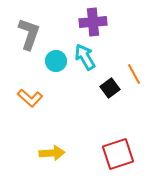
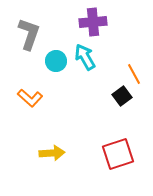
black square: moved 12 px right, 8 px down
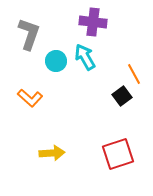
purple cross: rotated 12 degrees clockwise
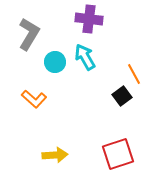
purple cross: moved 4 px left, 3 px up
gray L-shape: rotated 12 degrees clockwise
cyan circle: moved 1 px left, 1 px down
orange L-shape: moved 4 px right, 1 px down
yellow arrow: moved 3 px right, 2 px down
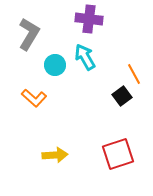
cyan circle: moved 3 px down
orange L-shape: moved 1 px up
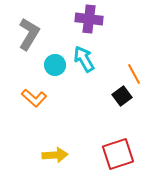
cyan arrow: moved 1 px left, 2 px down
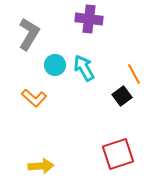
cyan arrow: moved 9 px down
yellow arrow: moved 14 px left, 11 px down
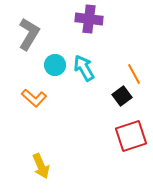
red square: moved 13 px right, 18 px up
yellow arrow: rotated 70 degrees clockwise
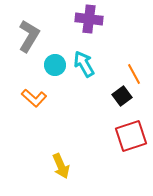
gray L-shape: moved 2 px down
cyan arrow: moved 4 px up
yellow arrow: moved 20 px right
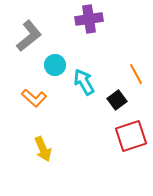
purple cross: rotated 16 degrees counterclockwise
gray L-shape: rotated 20 degrees clockwise
cyan arrow: moved 18 px down
orange line: moved 2 px right
black square: moved 5 px left, 4 px down
yellow arrow: moved 18 px left, 17 px up
